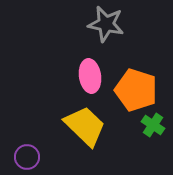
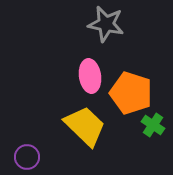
orange pentagon: moved 5 px left, 3 px down
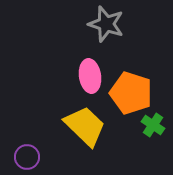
gray star: rotated 6 degrees clockwise
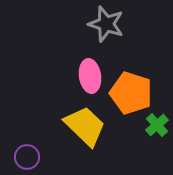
green cross: moved 4 px right; rotated 15 degrees clockwise
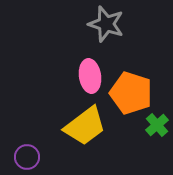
yellow trapezoid: rotated 99 degrees clockwise
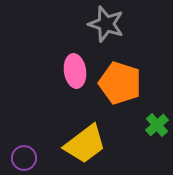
pink ellipse: moved 15 px left, 5 px up
orange pentagon: moved 11 px left, 10 px up
yellow trapezoid: moved 18 px down
purple circle: moved 3 px left, 1 px down
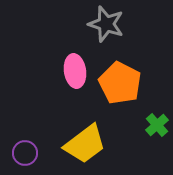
orange pentagon: rotated 9 degrees clockwise
purple circle: moved 1 px right, 5 px up
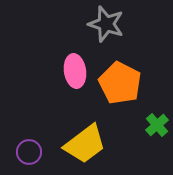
purple circle: moved 4 px right, 1 px up
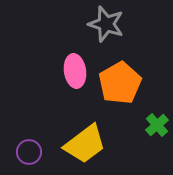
orange pentagon: rotated 15 degrees clockwise
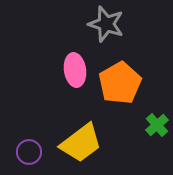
pink ellipse: moved 1 px up
yellow trapezoid: moved 4 px left, 1 px up
